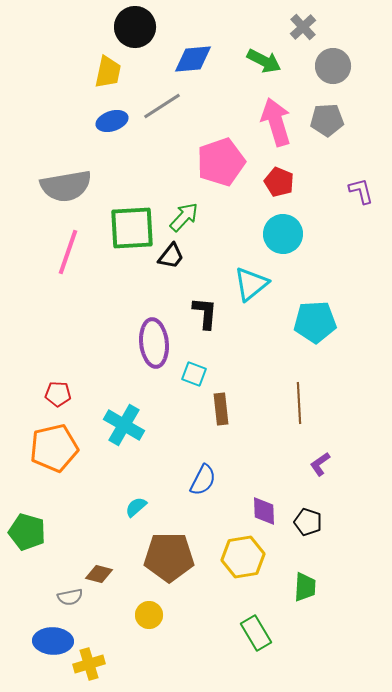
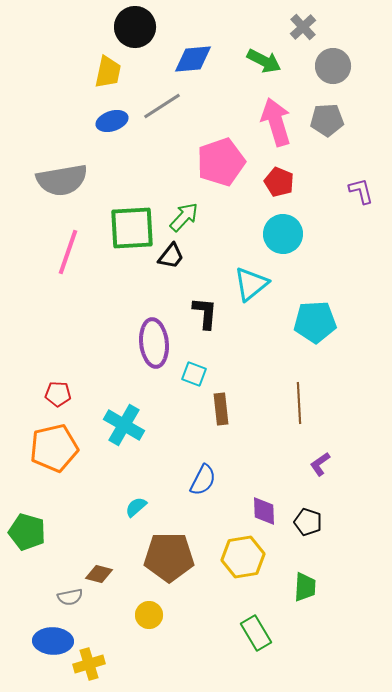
gray semicircle at (66, 186): moved 4 px left, 6 px up
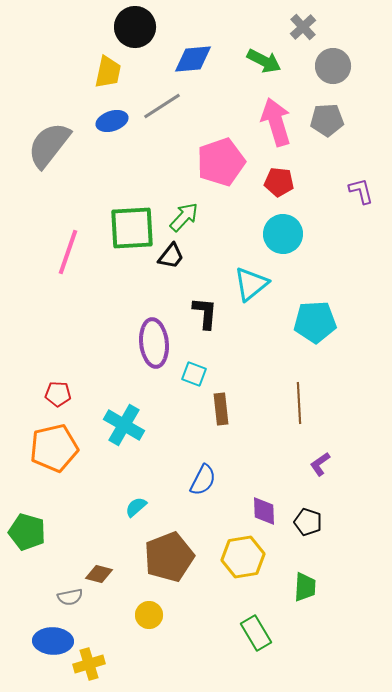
gray semicircle at (62, 180): moved 13 px left, 35 px up; rotated 138 degrees clockwise
red pentagon at (279, 182): rotated 16 degrees counterclockwise
brown pentagon at (169, 557): rotated 21 degrees counterclockwise
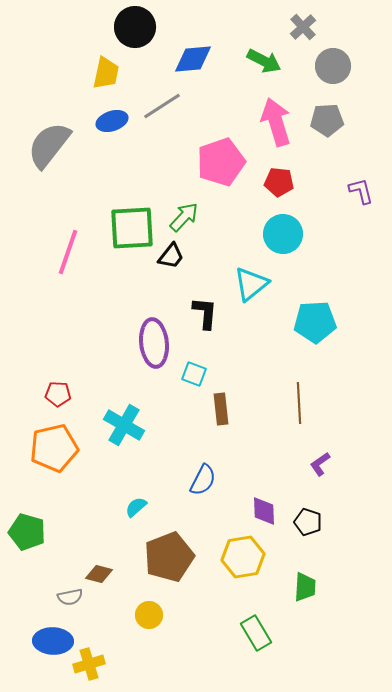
yellow trapezoid at (108, 72): moved 2 px left, 1 px down
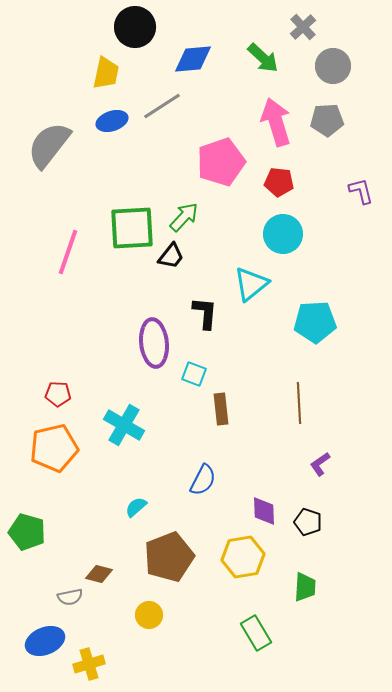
green arrow at (264, 61): moved 1 px left, 3 px up; rotated 16 degrees clockwise
blue ellipse at (53, 641): moved 8 px left; rotated 24 degrees counterclockwise
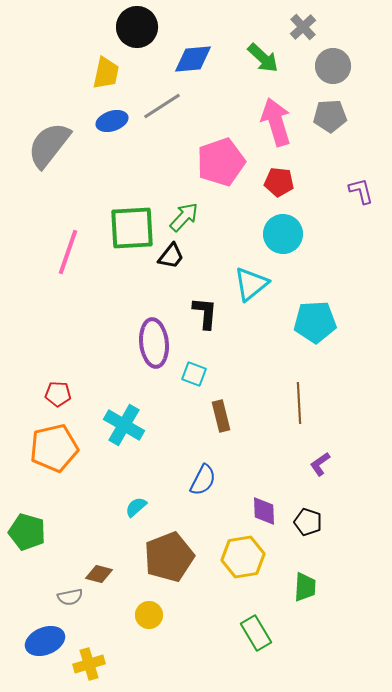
black circle at (135, 27): moved 2 px right
gray pentagon at (327, 120): moved 3 px right, 4 px up
brown rectangle at (221, 409): moved 7 px down; rotated 8 degrees counterclockwise
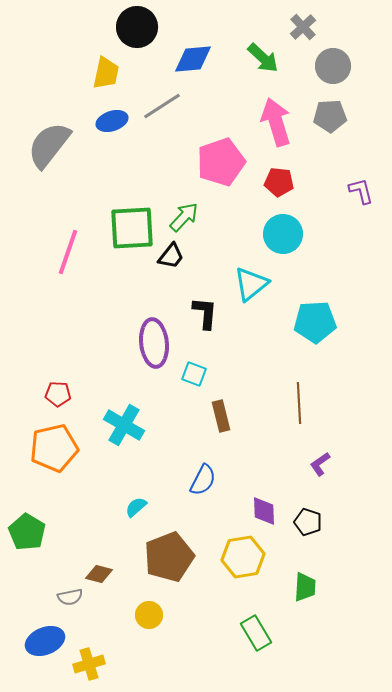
green pentagon at (27, 532): rotated 15 degrees clockwise
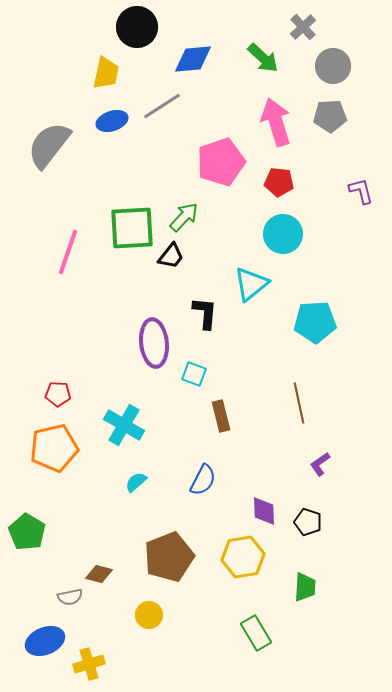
brown line at (299, 403): rotated 9 degrees counterclockwise
cyan semicircle at (136, 507): moved 25 px up
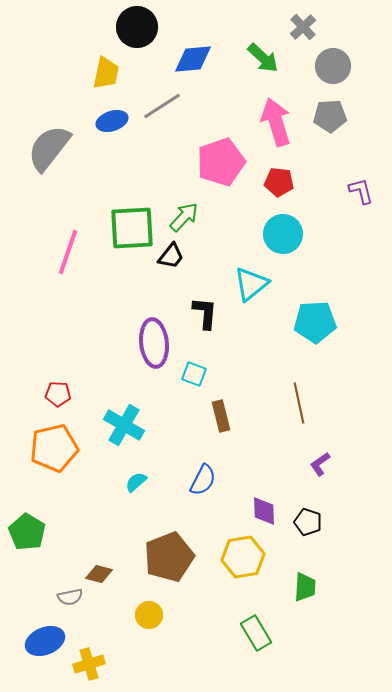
gray semicircle at (49, 145): moved 3 px down
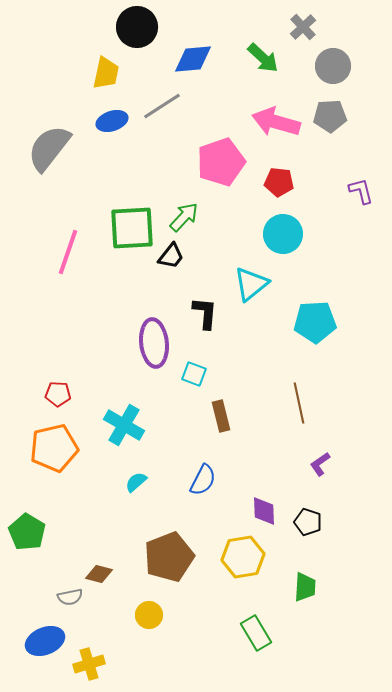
pink arrow at (276, 122): rotated 57 degrees counterclockwise
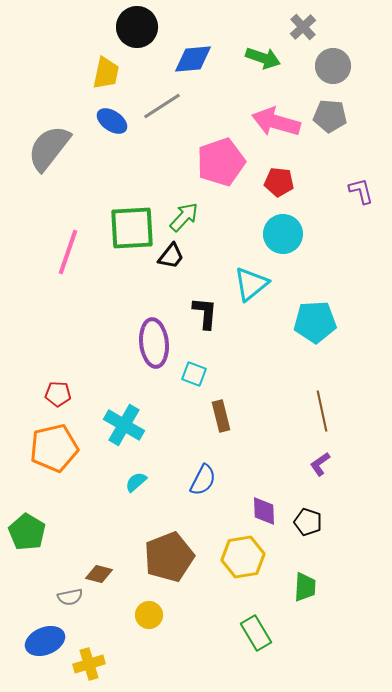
green arrow at (263, 58): rotated 24 degrees counterclockwise
gray pentagon at (330, 116): rotated 8 degrees clockwise
blue ellipse at (112, 121): rotated 52 degrees clockwise
brown line at (299, 403): moved 23 px right, 8 px down
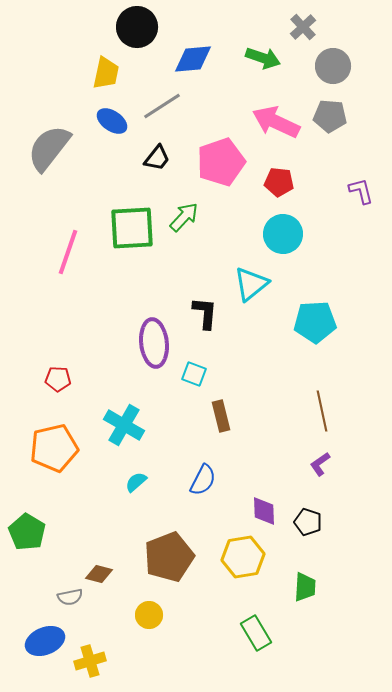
pink arrow at (276, 122): rotated 9 degrees clockwise
black trapezoid at (171, 256): moved 14 px left, 98 px up
red pentagon at (58, 394): moved 15 px up
yellow cross at (89, 664): moved 1 px right, 3 px up
